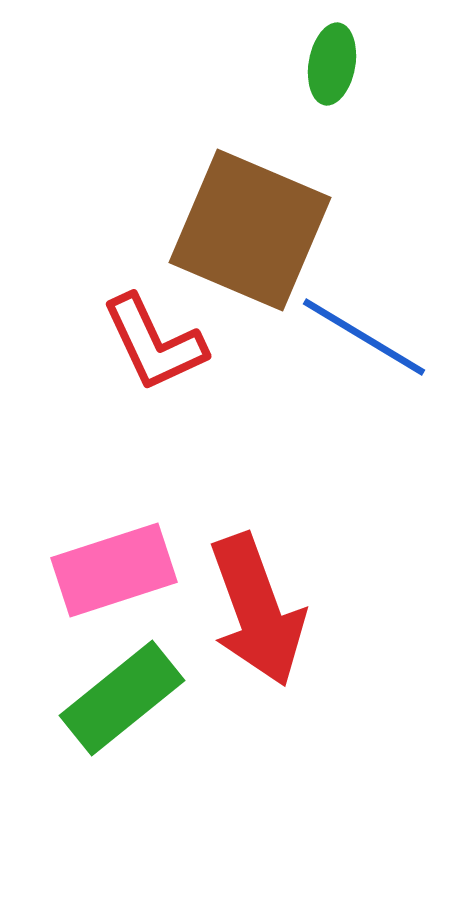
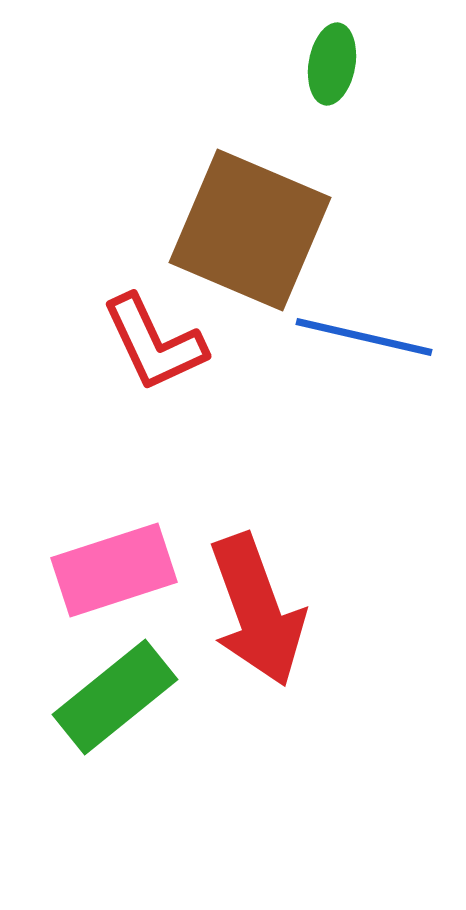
blue line: rotated 18 degrees counterclockwise
green rectangle: moved 7 px left, 1 px up
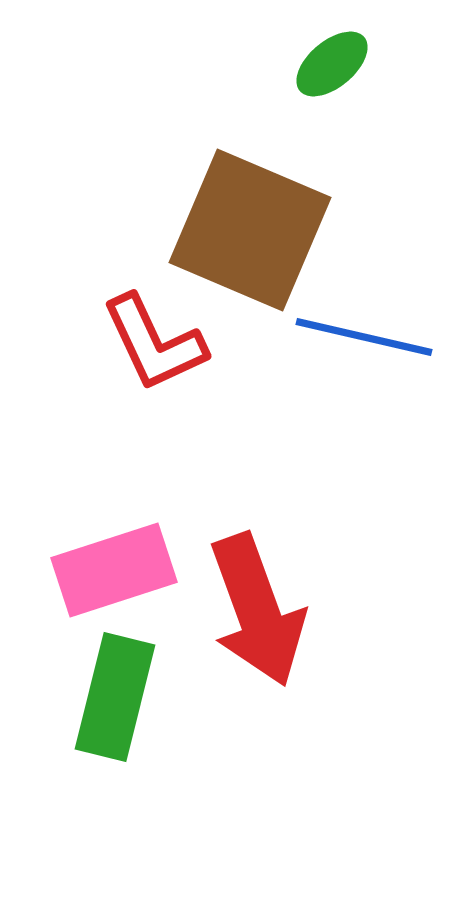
green ellipse: rotated 40 degrees clockwise
green rectangle: rotated 37 degrees counterclockwise
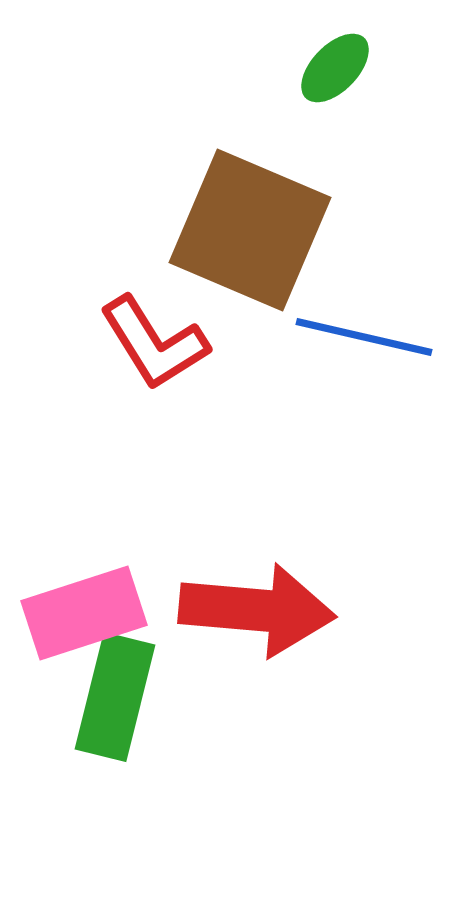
green ellipse: moved 3 px right, 4 px down; rotated 6 degrees counterclockwise
red L-shape: rotated 7 degrees counterclockwise
pink rectangle: moved 30 px left, 43 px down
red arrow: rotated 65 degrees counterclockwise
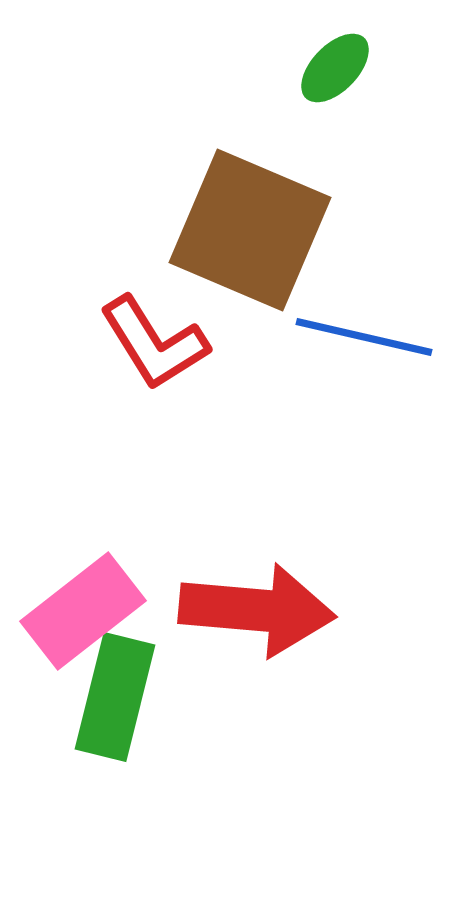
pink rectangle: moved 1 px left, 2 px up; rotated 20 degrees counterclockwise
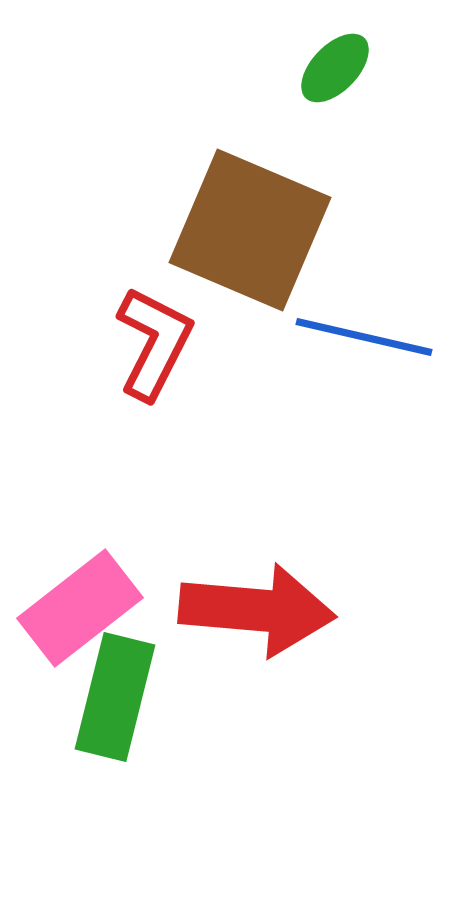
red L-shape: rotated 121 degrees counterclockwise
pink rectangle: moved 3 px left, 3 px up
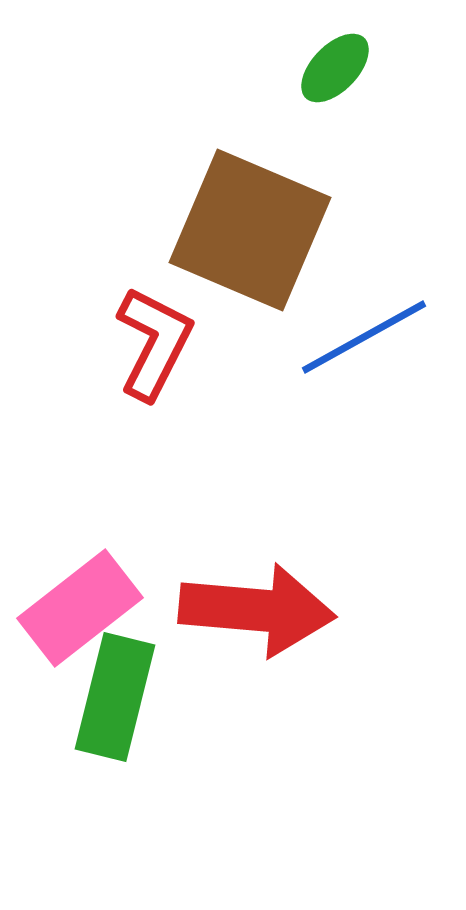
blue line: rotated 42 degrees counterclockwise
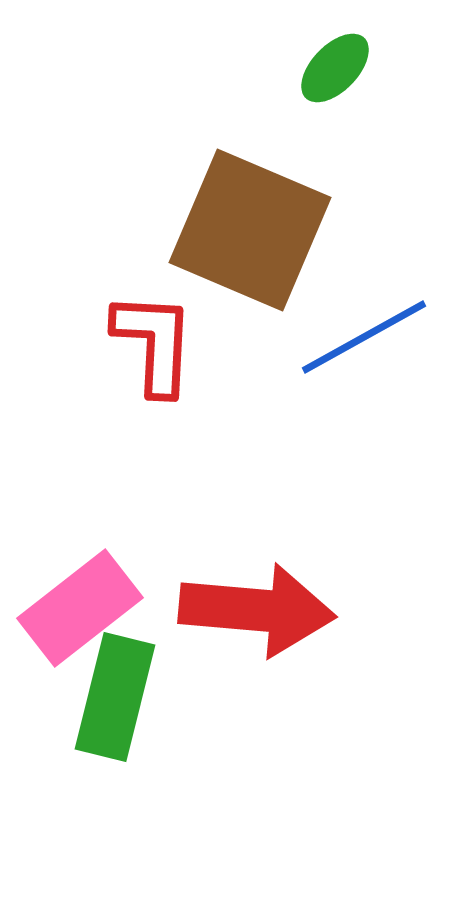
red L-shape: rotated 24 degrees counterclockwise
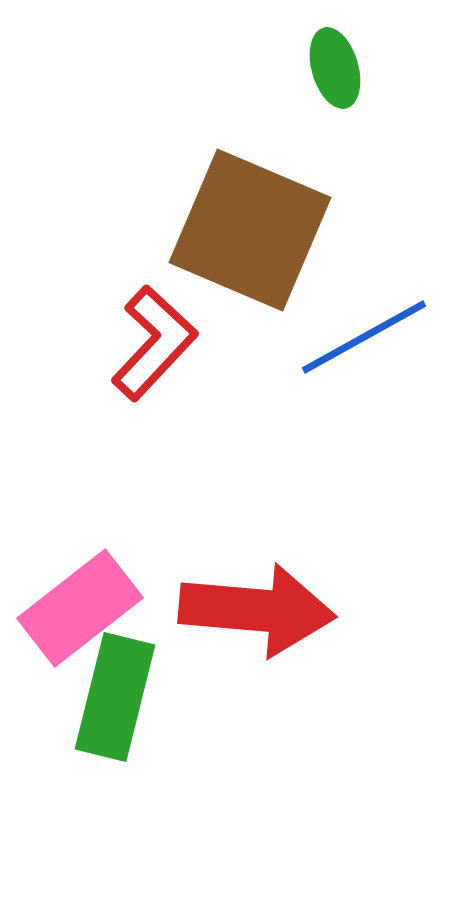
green ellipse: rotated 60 degrees counterclockwise
red L-shape: rotated 40 degrees clockwise
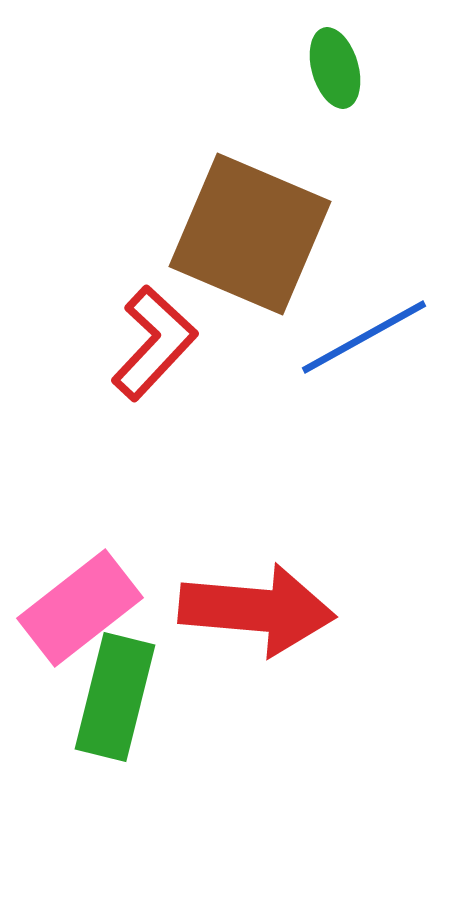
brown square: moved 4 px down
